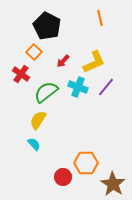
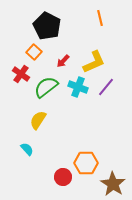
green semicircle: moved 5 px up
cyan semicircle: moved 7 px left, 5 px down
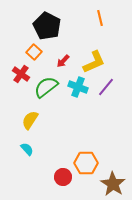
yellow semicircle: moved 8 px left
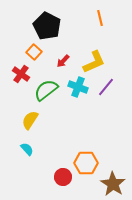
green semicircle: moved 3 px down
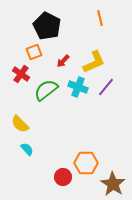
orange square: rotated 28 degrees clockwise
yellow semicircle: moved 10 px left, 4 px down; rotated 78 degrees counterclockwise
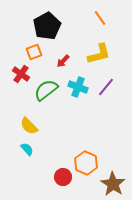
orange line: rotated 21 degrees counterclockwise
black pentagon: rotated 16 degrees clockwise
yellow L-shape: moved 5 px right, 8 px up; rotated 10 degrees clockwise
yellow semicircle: moved 9 px right, 2 px down
orange hexagon: rotated 25 degrees clockwise
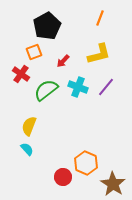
orange line: rotated 56 degrees clockwise
yellow semicircle: rotated 66 degrees clockwise
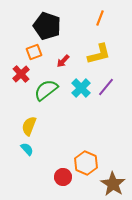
black pentagon: rotated 24 degrees counterclockwise
red cross: rotated 12 degrees clockwise
cyan cross: moved 3 px right, 1 px down; rotated 24 degrees clockwise
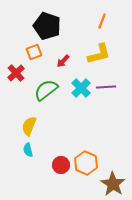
orange line: moved 2 px right, 3 px down
red cross: moved 5 px left, 1 px up
purple line: rotated 48 degrees clockwise
cyan semicircle: moved 1 px right, 1 px down; rotated 152 degrees counterclockwise
red circle: moved 2 px left, 12 px up
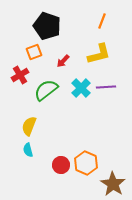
red cross: moved 4 px right, 2 px down; rotated 12 degrees clockwise
